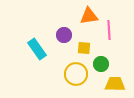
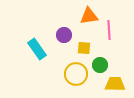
green circle: moved 1 px left, 1 px down
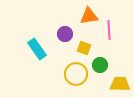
purple circle: moved 1 px right, 1 px up
yellow square: rotated 16 degrees clockwise
yellow trapezoid: moved 5 px right
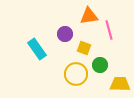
pink line: rotated 12 degrees counterclockwise
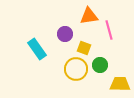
yellow circle: moved 5 px up
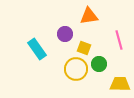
pink line: moved 10 px right, 10 px down
green circle: moved 1 px left, 1 px up
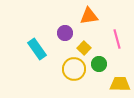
purple circle: moved 1 px up
pink line: moved 2 px left, 1 px up
yellow square: rotated 24 degrees clockwise
yellow circle: moved 2 px left
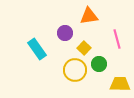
yellow circle: moved 1 px right, 1 px down
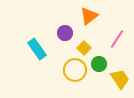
orange triangle: rotated 30 degrees counterclockwise
pink line: rotated 48 degrees clockwise
yellow trapezoid: moved 5 px up; rotated 55 degrees clockwise
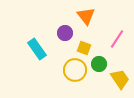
orange triangle: moved 3 px left; rotated 30 degrees counterclockwise
yellow square: rotated 24 degrees counterclockwise
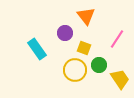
green circle: moved 1 px down
